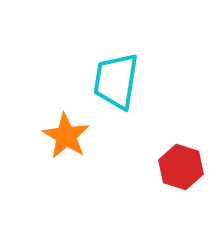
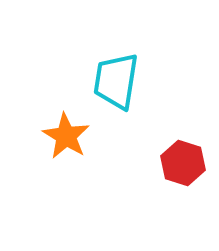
red hexagon: moved 2 px right, 4 px up
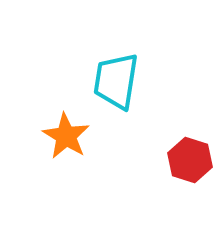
red hexagon: moved 7 px right, 3 px up
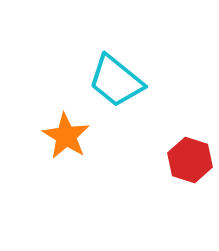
cyan trapezoid: rotated 60 degrees counterclockwise
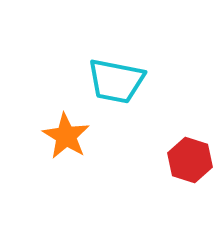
cyan trapezoid: rotated 28 degrees counterclockwise
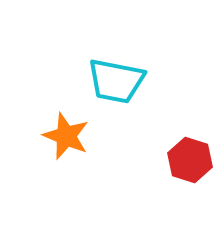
orange star: rotated 9 degrees counterclockwise
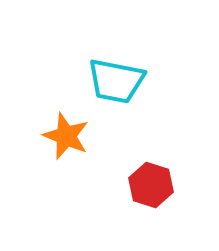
red hexagon: moved 39 px left, 25 px down
